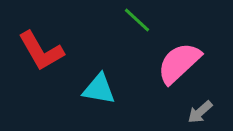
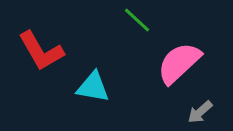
cyan triangle: moved 6 px left, 2 px up
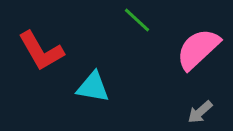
pink semicircle: moved 19 px right, 14 px up
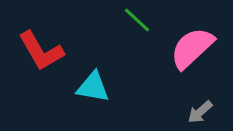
pink semicircle: moved 6 px left, 1 px up
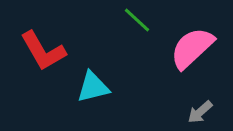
red L-shape: moved 2 px right
cyan triangle: rotated 24 degrees counterclockwise
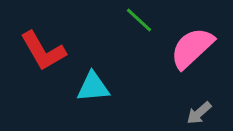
green line: moved 2 px right
cyan triangle: rotated 9 degrees clockwise
gray arrow: moved 1 px left, 1 px down
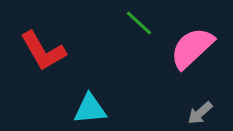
green line: moved 3 px down
cyan triangle: moved 3 px left, 22 px down
gray arrow: moved 1 px right
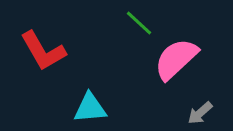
pink semicircle: moved 16 px left, 11 px down
cyan triangle: moved 1 px up
